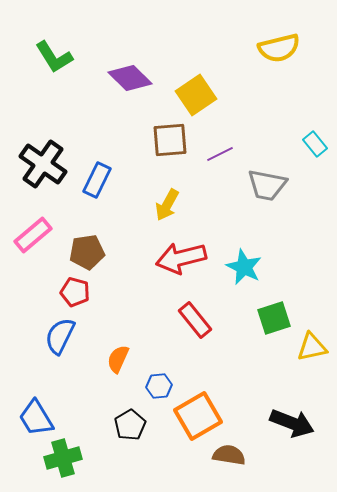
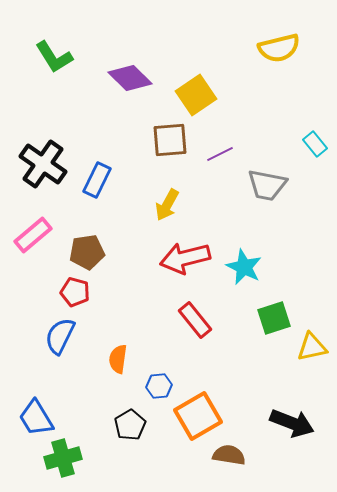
red arrow: moved 4 px right
orange semicircle: rotated 16 degrees counterclockwise
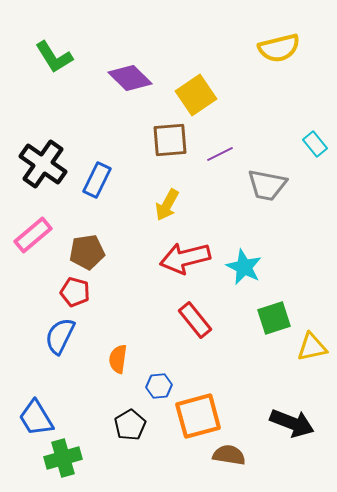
orange square: rotated 15 degrees clockwise
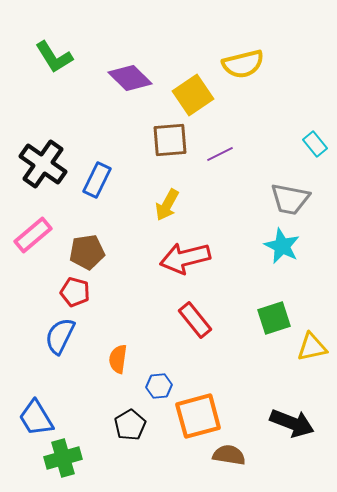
yellow semicircle: moved 36 px left, 16 px down
yellow square: moved 3 px left
gray trapezoid: moved 23 px right, 14 px down
cyan star: moved 38 px right, 21 px up
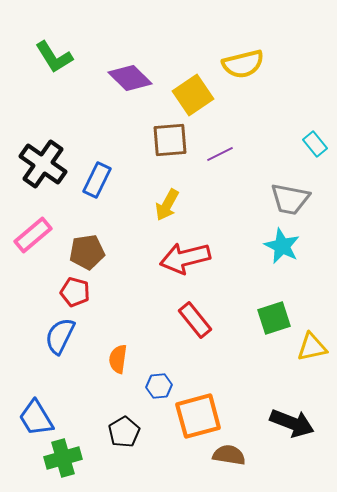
black pentagon: moved 6 px left, 7 px down
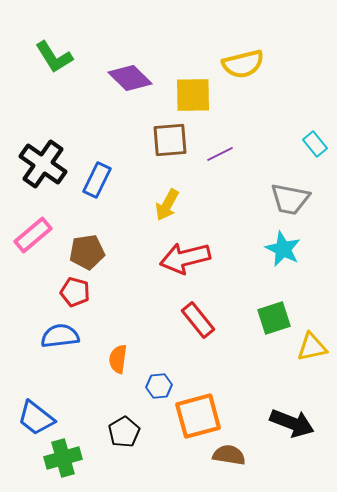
yellow square: rotated 33 degrees clockwise
cyan star: moved 1 px right, 3 px down
red rectangle: moved 3 px right
blue semicircle: rotated 57 degrees clockwise
blue trapezoid: rotated 21 degrees counterclockwise
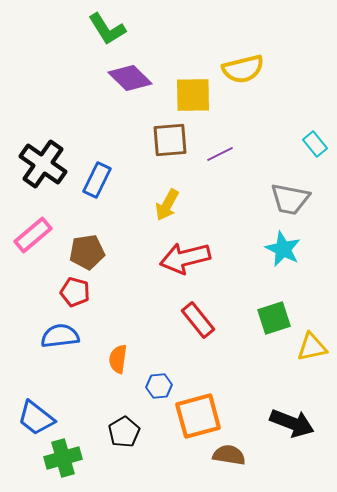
green L-shape: moved 53 px right, 28 px up
yellow semicircle: moved 5 px down
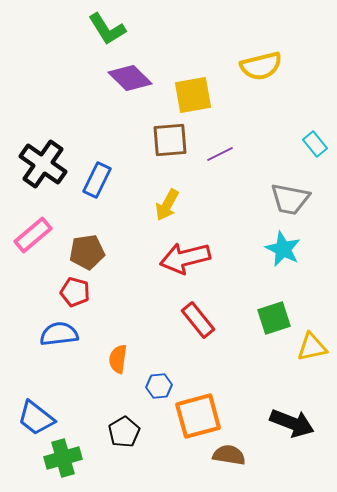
yellow semicircle: moved 18 px right, 3 px up
yellow square: rotated 9 degrees counterclockwise
blue semicircle: moved 1 px left, 2 px up
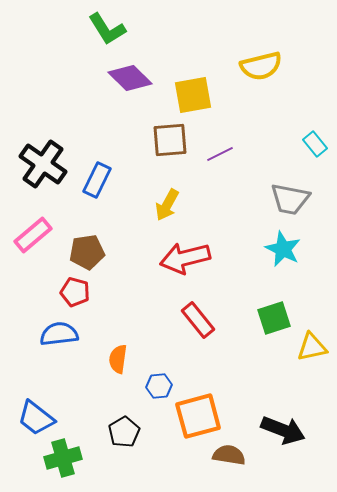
black arrow: moved 9 px left, 7 px down
